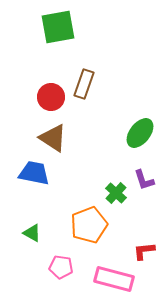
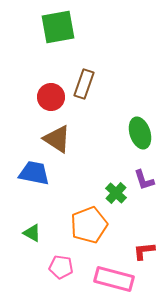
green ellipse: rotated 56 degrees counterclockwise
brown triangle: moved 4 px right, 1 px down
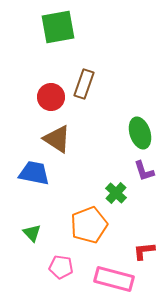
purple L-shape: moved 9 px up
green triangle: rotated 18 degrees clockwise
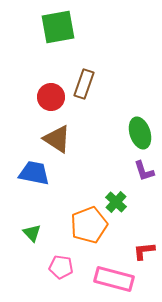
green cross: moved 9 px down
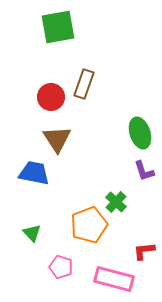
brown triangle: rotated 24 degrees clockwise
pink pentagon: rotated 10 degrees clockwise
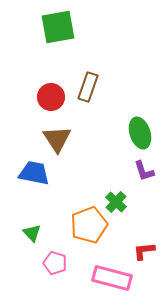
brown rectangle: moved 4 px right, 3 px down
pink pentagon: moved 6 px left, 4 px up
pink rectangle: moved 2 px left, 1 px up
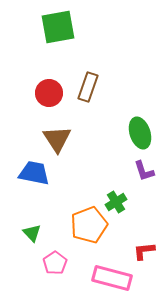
red circle: moved 2 px left, 4 px up
green cross: rotated 15 degrees clockwise
pink pentagon: rotated 20 degrees clockwise
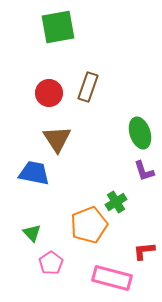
pink pentagon: moved 4 px left
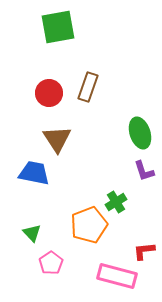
pink rectangle: moved 5 px right, 2 px up
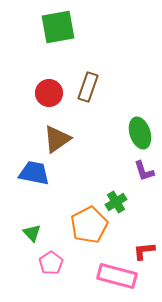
brown triangle: rotated 28 degrees clockwise
orange pentagon: rotated 6 degrees counterclockwise
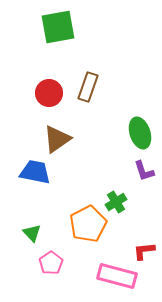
blue trapezoid: moved 1 px right, 1 px up
orange pentagon: moved 1 px left, 1 px up
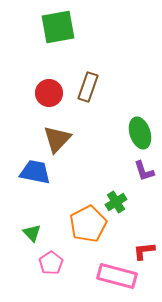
brown triangle: rotated 12 degrees counterclockwise
